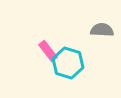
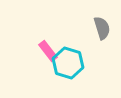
gray semicircle: moved 2 px up; rotated 70 degrees clockwise
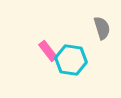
cyan hexagon: moved 3 px right, 3 px up; rotated 8 degrees counterclockwise
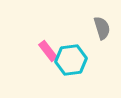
cyan hexagon: rotated 16 degrees counterclockwise
